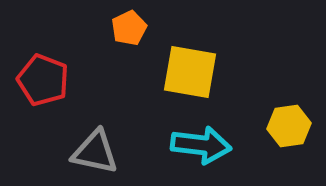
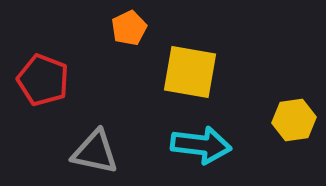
yellow hexagon: moved 5 px right, 6 px up
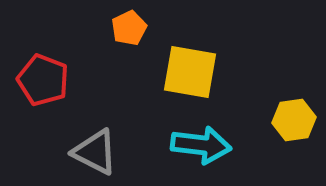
gray triangle: rotated 15 degrees clockwise
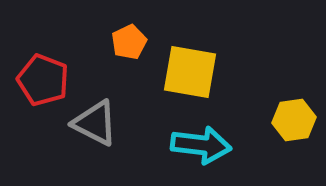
orange pentagon: moved 14 px down
gray triangle: moved 29 px up
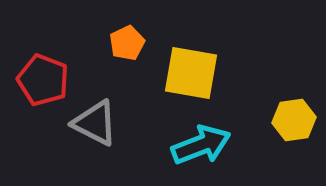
orange pentagon: moved 2 px left, 1 px down
yellow square: moved 1 px right, 1 px down
cyan arrow: rotated 28 degrees counterclockwise
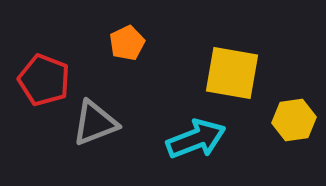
yellow square: moved 41 px right
red pentagon: moved 1 px right
gray triangle: rotated 48 degrees counterclockwise
cyan arrow: moved 5 px left, 6 px up
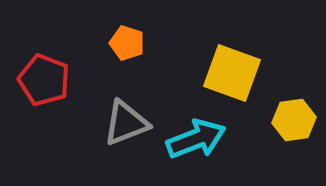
orange pentagon: rotated 28 degrees counterclockwise
yellow square: rotated 10 degrees clockwise
gray triangle: moved 31 px right
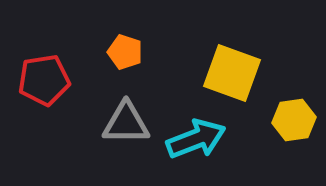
orange pentagon: moved 2 px left, 9 px down
red pentagon: rotated 30 degrees counterclockwise
gray triangle: rotated 21 degrees clockwise
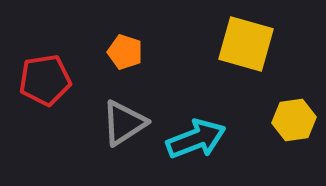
yellow square: moved 14 px right, 29 px up; rotated 4 degrees counterclockwise
red pentagon: moved 1 px right
gray triangle: moved 2 px left; rotated 33 degrees counterclockwise
